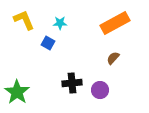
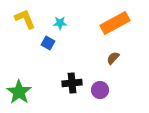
yellow L-shape: moved 1 px right, 1 px up
green star: moved 2 px right
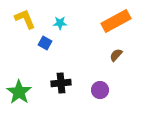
orange rectangle: moved 1 px right, 2 px up
blue square: moved 3 px left
brown semicircle: moved 3 px right, 3 px up
black cross: moved 11 px left
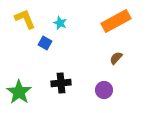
cyan star: rotated 24 degrees clockwise
brown semicircle: moved 3 px down
purple circle: moved 4 px right
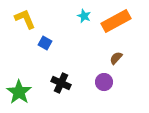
cyan star: moved 24 px right, 7 px up
black cross: rotated 30 degrees clockwise
purple circle: moved 8 px up
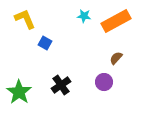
cyan star: rotated 16 degrees counterclockwise
black cross: moved 2 px down; rotated 30 degrees clockwise
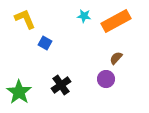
purple circle: moved 2 px right, 3 px up
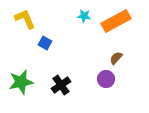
green star: moved 2 px right, 10 px up; rotated 25 degrees clockwise
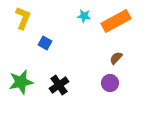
yellow L-shape: moved 2 px left, 1 px up; rotated 45 degrees clockwise
purple circle: moved 4 px right, 4 px down
black cross: moved 2 px left
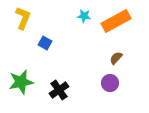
black cross: moved 5 px down
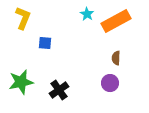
cyan star: moved 3 px right, 2 px up; rotated 24 degrees clockwise
blue square: rotated 24 degrees counterclockwise
brown semicircle: rotated 40 degrees counterclockwise
